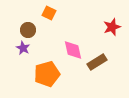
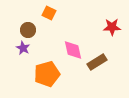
red star: rotated 18 degrees clockwise
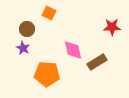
brown circle: moved 1 px left, 1 px up
orange pentagon: rotated 20 degrees clockwise
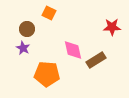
brown rectangle: moved 1 px left, 2 px up
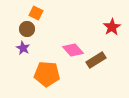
orange square: moved 13 px left
red star: rotated 30 degrees counterclockwise
pink diamond: rotated 30 degrees counterclockwise
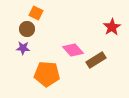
purple star: rotated 24 degrees counterclockwise
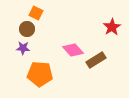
orange pentagon: moved 7 px left
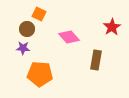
orange square: moved 3 px right, 1 px down
pink diamond: moved 4 px left, 13 px up
brown rectangle: rotated 48 degrees counterclockwise
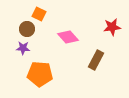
red star: rotated 24 degrees clockwise
pink diamond: moved 1 px left
brown rectangle: rotated 18 degrees clockwise
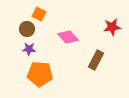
purple star: moved 6 px right, 1 px down
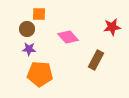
orange square: rotated 24 degrees counterclockwise
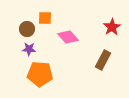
orange square: moved 6 px right, 4 px down
red star: rotated 24 degrees counterclockwise
brown rectangle: moved 7 px right
